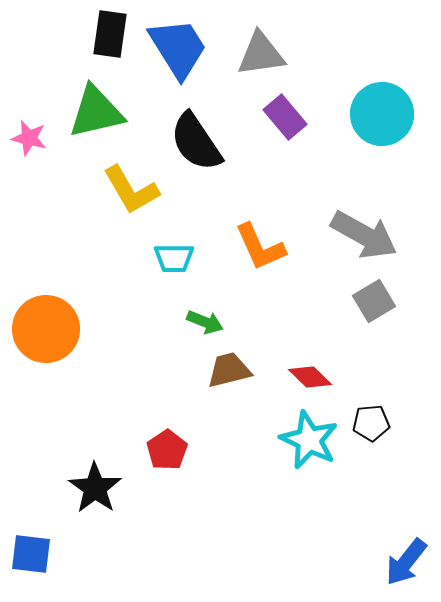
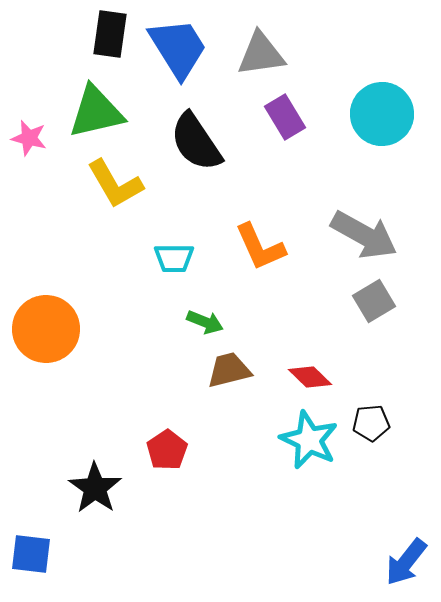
purple rectangle: rotated 9 degrees clockwise
yellow L-shape: moved 16 px left, 6 px up
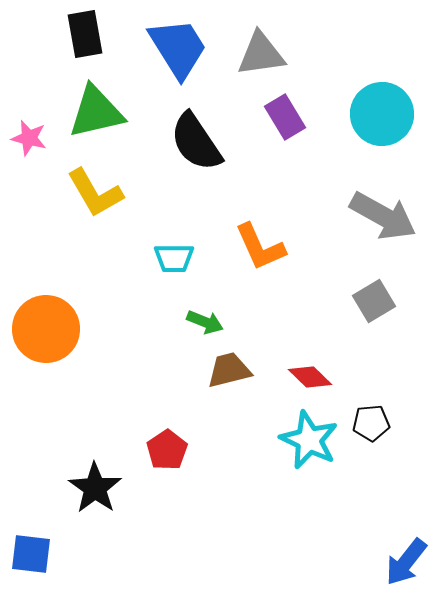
black rectangle: moved 25 px left; rotated 18 degrees counterclockwise
yellow L-shape: moved 20 px left, 9 px down
gray arrow: moved 19 px right, 19 px up
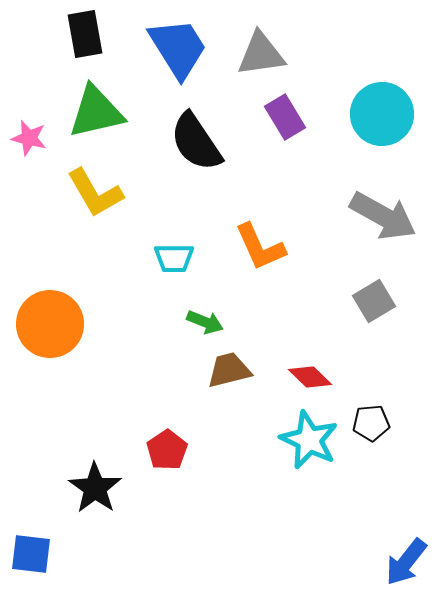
orange circle: moved 4 px right, 5 px up
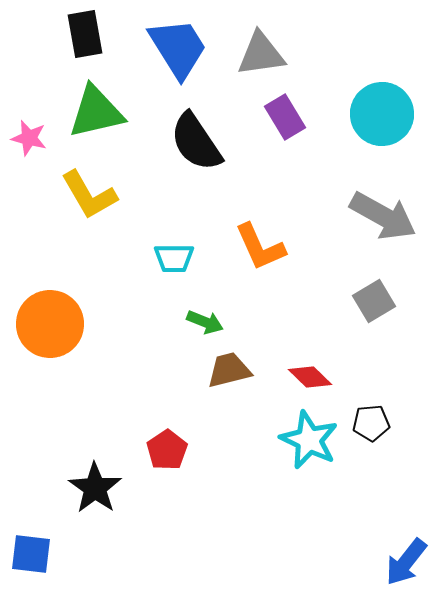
yellow L-shape: moved 6 px left, 2 px down
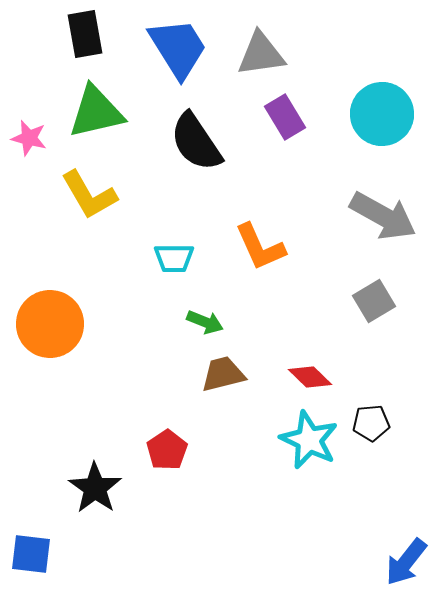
brown trapezoid: moved 6 px left, 4 px down
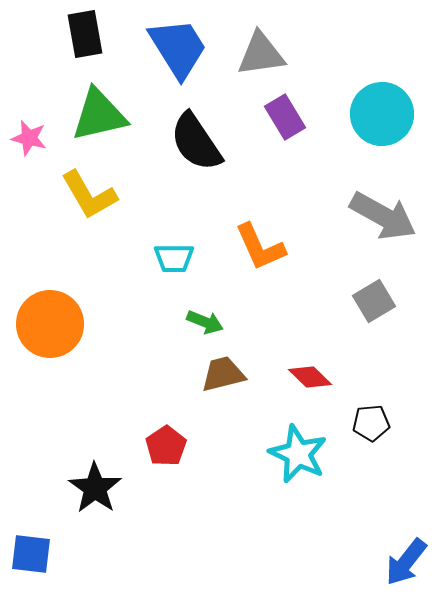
green triangle: moved 3 px right, 3 px down
cyan star: moved 11 px left, 14 px down
red pentagon: moved 1 px left, 4 px up
